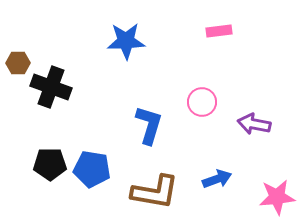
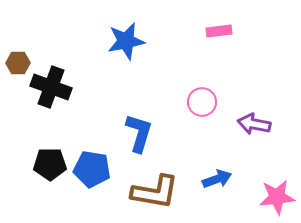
blue star: rotated 9 degrees counterclockwise
blue L-shape: moved 10 px left, 8 px down
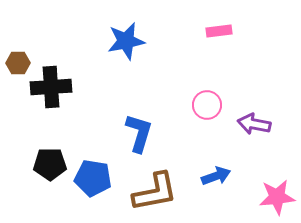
black cross: rotated 24 degrees counterclockwise
pink circle: moved 5 px right, 3 px down
blue pentagon: moved 1 px right, 9 px down
blue arrow: moved 1 px left, 3 px up
brown L-shape: rotated 21 degrees counterclockwise
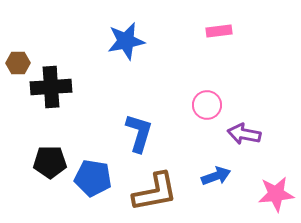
purple arrow: moved 10 px left, 10 px down
black pentagon: moved 2 px up
pink star: moved 1 px left, 3 px up
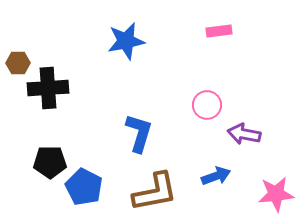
black cross: moved 3 px left, 1 px down
blue pentagon: moved 9 px left, 9 px down; rotated 18 degrees clockwise
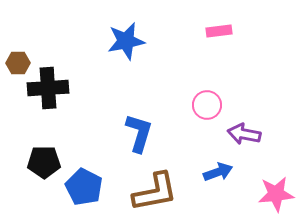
black pentagon: moved 6 px left
blue arrow: moved 2 px right, 4 px up
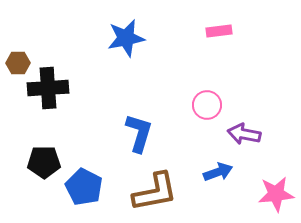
blue star: moved 3 px up
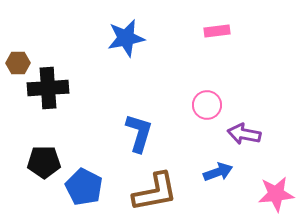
pink rectangle: moved 2 px left
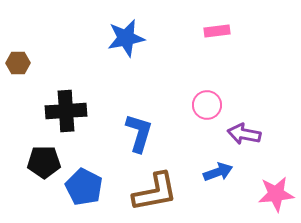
black cross: moved 18 px right, 23 px down
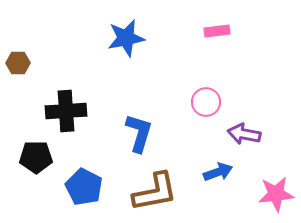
pink circle: moved 1 px left, 3 px up
black pentagon: moved 8 px left, 5 px up
